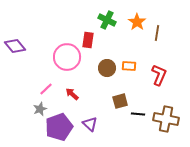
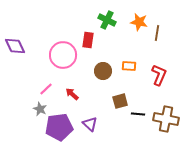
orange star: moved 2 px right; rotated 24 degrees counterclockwise
purple diamond: rotated 15 degrees clockwise
pink circle: moved 4 px left, 2 px up
brown circle: moved 4 px left, 3 px down
gray star: rotated 24 degrees counterclockwise
purple pentagon: rotated 12 degrees clockwise
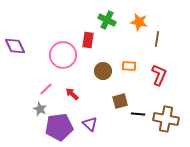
brown line: moved 6 px down
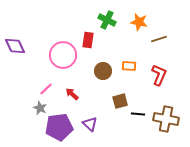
brown line: moved 2 px right; rotated 63 degrees clockwise
gray star: moved 1 px up
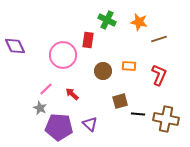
purple pentagon: rotated 12 degrees clockwise
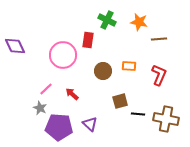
brown line: rotated 14 degrees clockwise
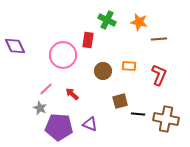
purple triangle: rotated 21 degrees counterclockwise
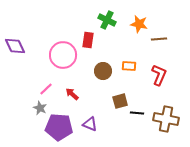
orange star: moved 2 px down
black line: moved 1 px left, 1 px up
